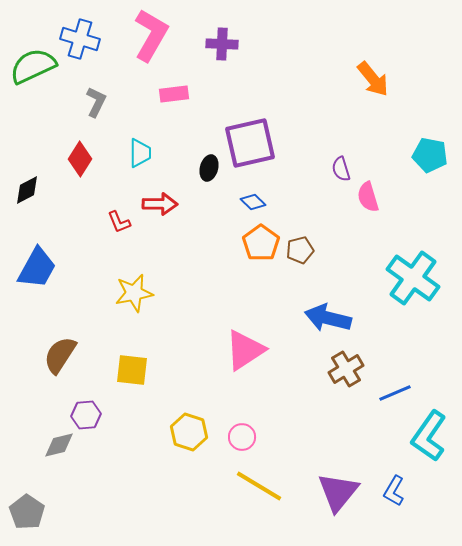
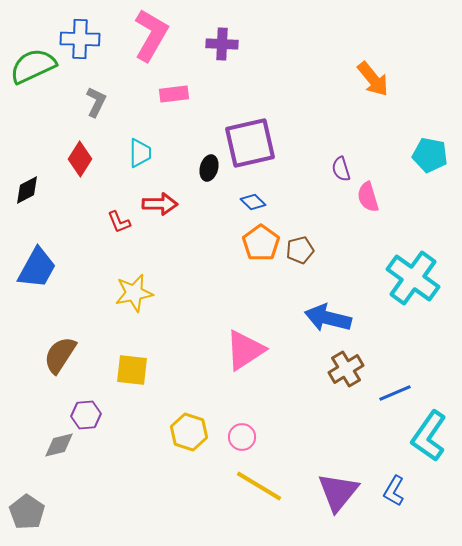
blue cross: rotated 15 degrees counterclockwise
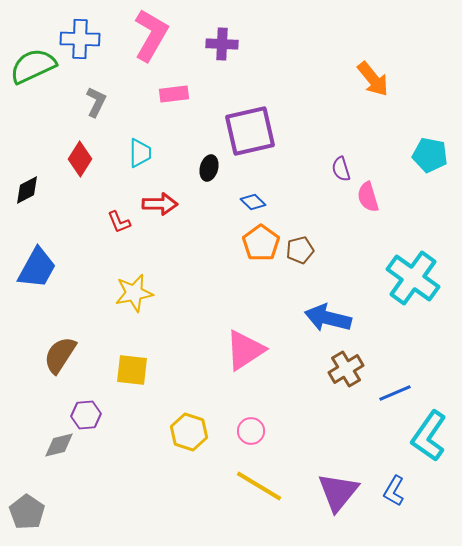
purple square: moved 12 px up
pink circle: moved 9 px right, 6 px up
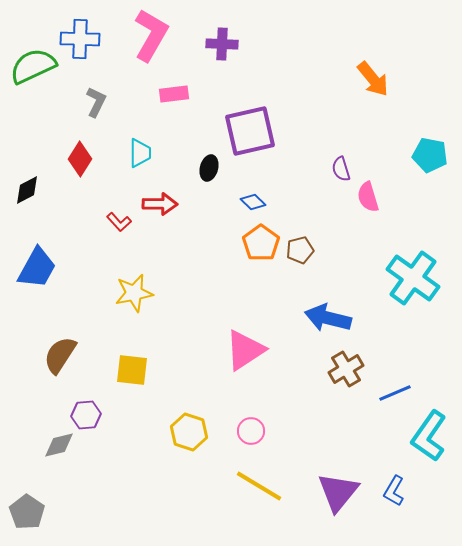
red L-shape: rotated 20 degrees counterclockwise
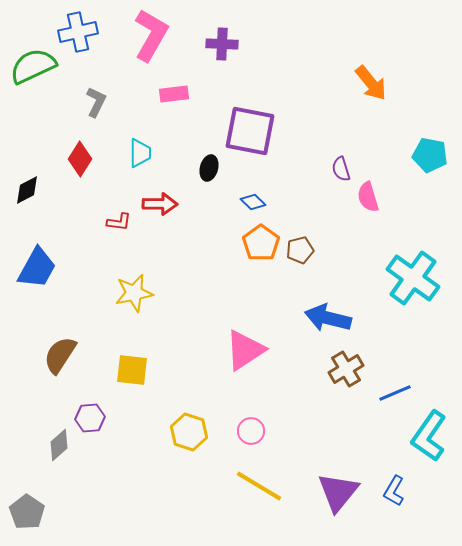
blue cross: moved 2 px left, 7 px up; rotated 15 degrees counterclockwise
orange arrow: moved 2 px left, 4 px down
purple square: rotated 24 degrees clockwise
red L-shape: rotated 40 degrees counterclockwise
purple hexagon: moved 4 px right, 3 px down
gray diamond: rotated 28 degrees counterclockwise
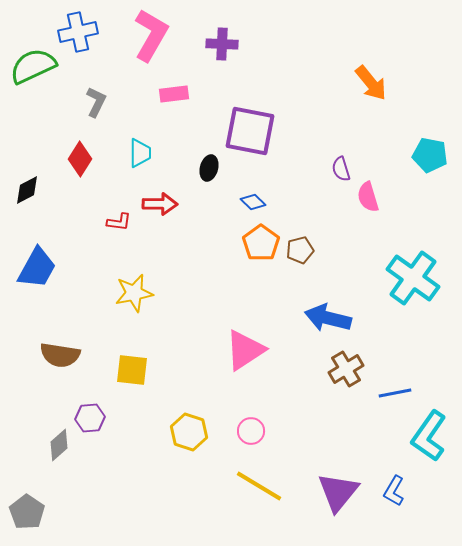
brown semicircle: rotated 114 degrees counterclockwise
blue line: rotated 12 degrees clockwise
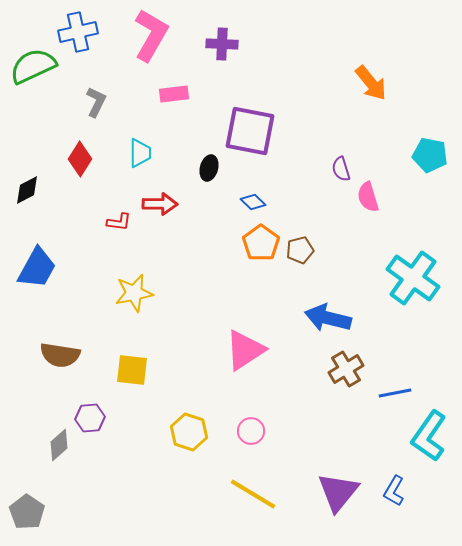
yellow line: moved 6 px left, 8 px down
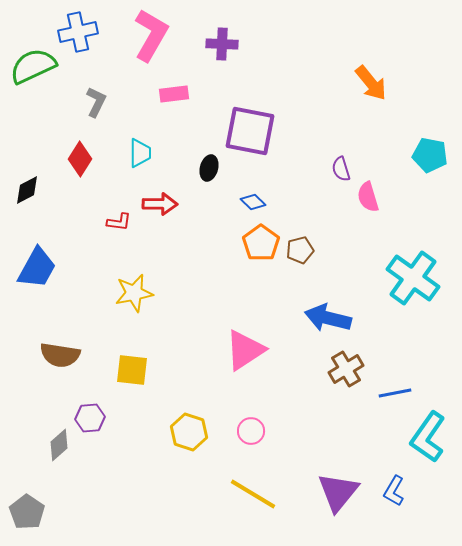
cyan L-shape: moved 1 px left, 1 px down
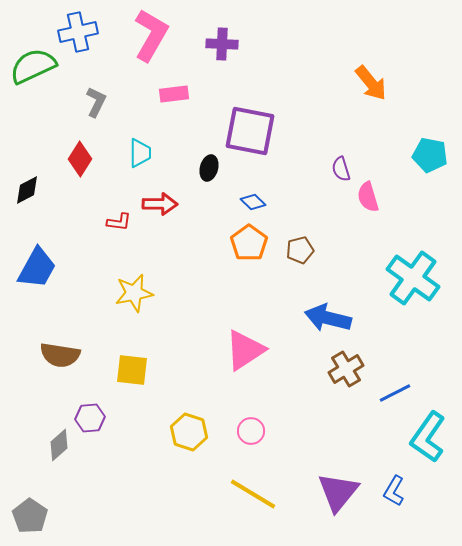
orange pentagon: moved 12 px left
blue line: rotated 16 degrees counterclockwise
gray pentagon: moved 3 px right, 4 px down
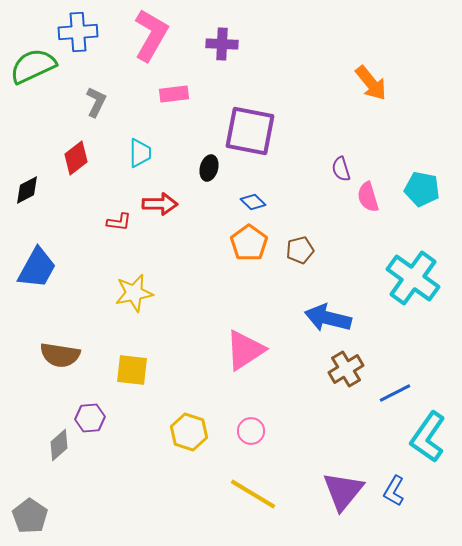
blue cross: rotated 9 degrees clockwise
cyan pentagon: moved 8 px left, 34 px down
red diamond: moved 4 px left, 1 px up; rotated 20 degrees clockwise
purple triangle: moved 5 px right, 1 px up
